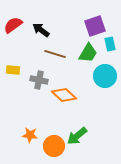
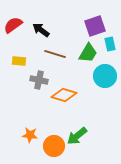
yellow rectangle: moved 6 px right, 9 px up
orange diamond: rotated 25 degrees counterclockwise
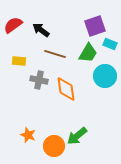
cyan rectangle: rotated 56 degrees counterclockwise
orange diamond: moved 2 px right, 6 px up; rotated 65 degrees clockwise
orange star: moved 2 px left; rotated 14 degrees clockwise
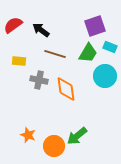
cyan rectangle: moved 3 px down
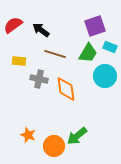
gray cross: moved 1 px up
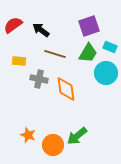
purple square: moved 6 px left
cyan circle: moved 1 px right, 3 px up
orange circle: moved 1 px left, 1 px up
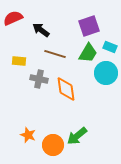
red semicircle: moved 7 px up; rotated 12 degrees clockwise
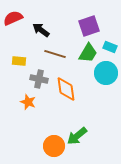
orange star: moved 33 px up
orange circle: moved 1 px right, 1 px down
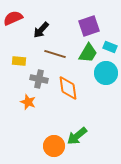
black arrow: rotated 84 degrees counterclockwise
orange diamond: moved 2 px right, 1 px up
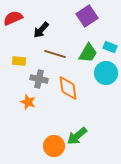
purple square: moved 2 px left, 10 px up; rotated 15 degrees counterclockwise
